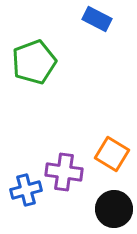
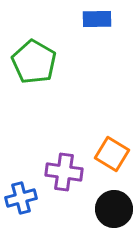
blue rectangle: rotated 28 degrees counterclockwise
green pentagon: rotated 21 degrees counterclockwise
blue cross: moved 5 px left, 8 px down
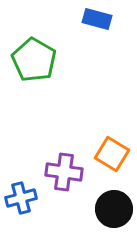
blue rectangle: rotated 16 degrees clockwise
green pentagon: moved 2 px up
